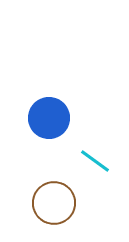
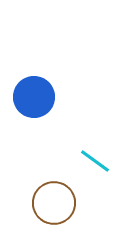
blue circle: moved 15 px left, 21 px up
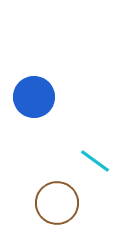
brown circle: moved 3 px right
